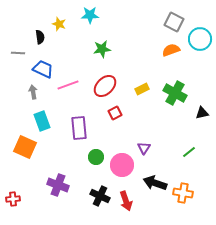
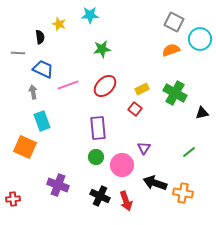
red square: moved 20 px right, 4 px up; rotated 24 degrees counterclockwise
purple rectangle: moved 19 px right
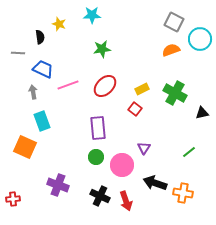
cyan star: moved 2 px right
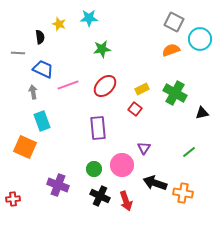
cyan star: moved 3 px left, 3 px down
green circle: moved 2 px left, 12 px down
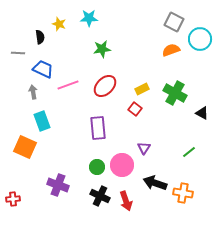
black triangle: rotated 40 degrees clockwise
green circle: moved 3 px right, 2 px up
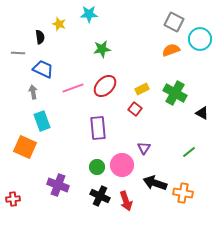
cyan star: moved 4 px up
pink line: moved 5 px right, 3 px down
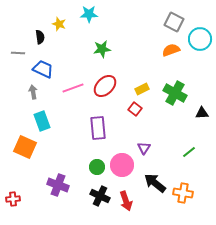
black triangle: rotated 32 degrees counterclockwise
black arrow: rotated 20 degrees clockwise
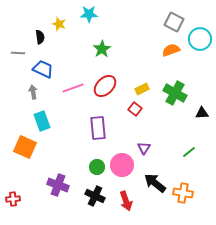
green star: rotated 24 degrees counterclockwise
black cross: moved 5 px left
